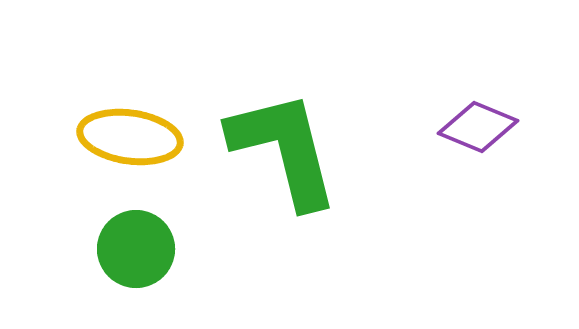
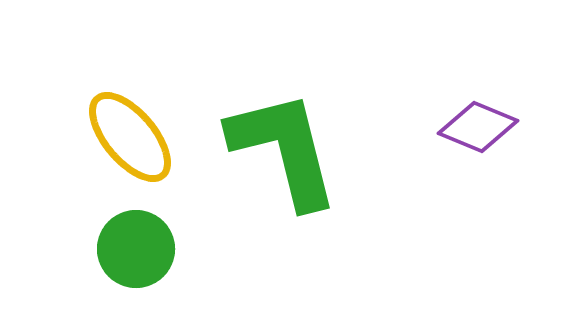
yellow ellipse: rotated 42 degrees clockwise
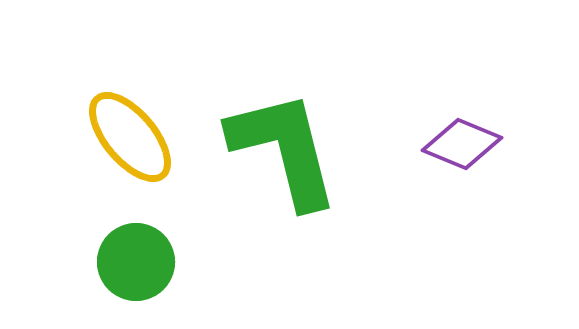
purple diamond: moved 16 px left, 17 px down
green circle: moved 13 px down
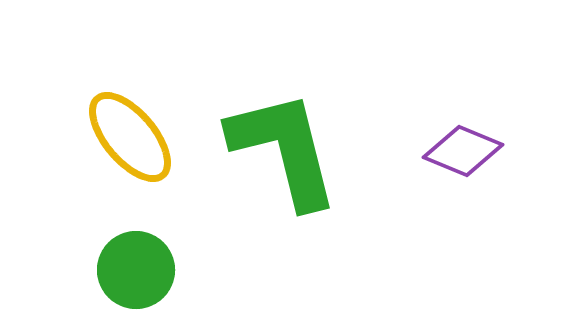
purple diamond: moved 1 px right, 7 px down
green circle: moved 8 px down
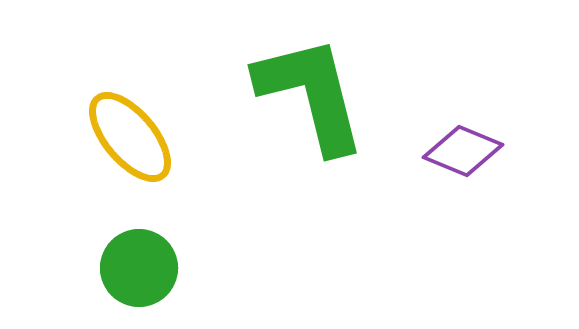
green L-shape: moved 27 px right, 55 px up
green circle: moved 3 px right, 2 px up
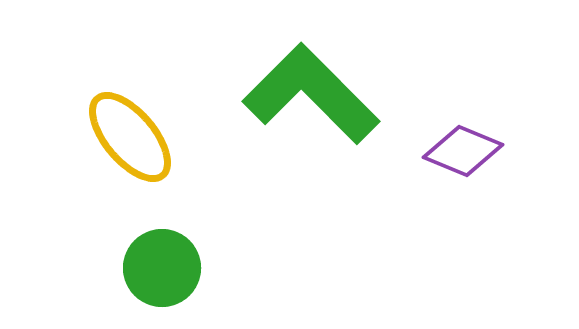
green L-shape: rotated 31 degrees counterclockwise
green circle: moved 23 px right
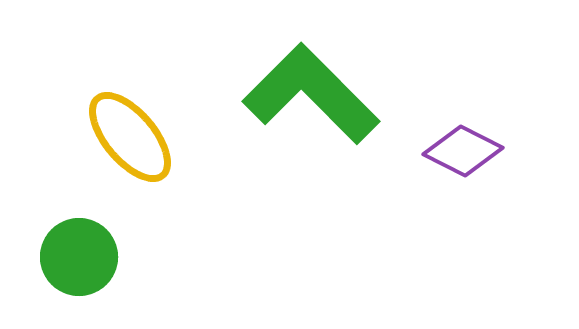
purple diamond: rotated 4 degrees clockwise
green circle: moved 83 px left, 11 px up
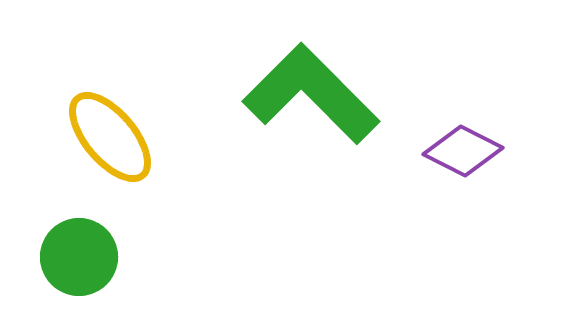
yellow ellipse: moved 20 px left
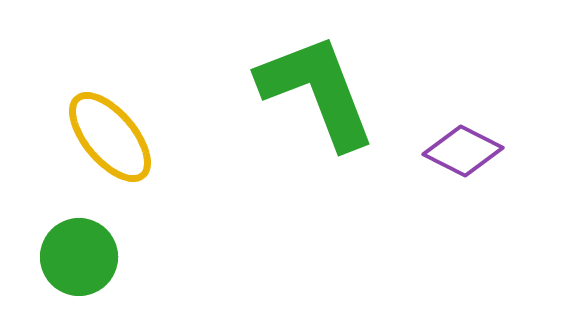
green L-shape: moved 6 px right, 3 px up; rotated 24 degrees clockwise
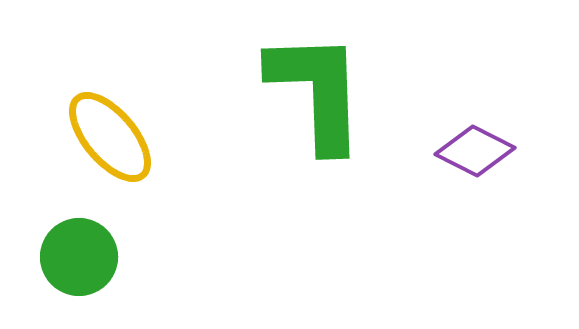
green L-shape: rotated 19 degrees clockwise
purple diamond: moved 12 px right
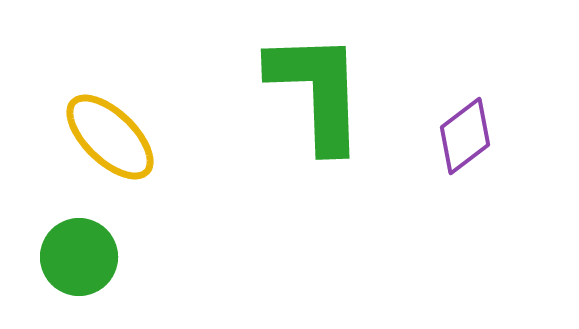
yellow ellipse: rotated 6 degrees counterclockwise
purple diamond: moved 10 px left, 15 px up; rotated 64 degrees counterclockwise
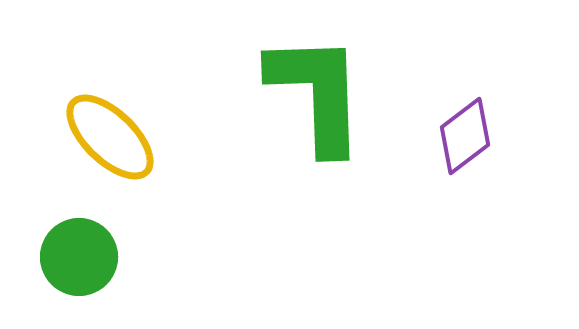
green L-shape: moved 2 px down
